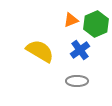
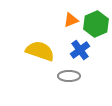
yellow semicircle: rotated 12 degrees counterclockwise
gray ellipse: moved 8 px left, 5 px up
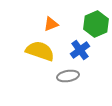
orange triangle: moved 20 px left, 4 px down
gray ellipse: moved 1 px left; rotated 10 degrees counterclockwise
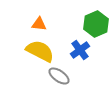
orange triangle: moved 12 px left; rotated 28 degrees clockwise
yellow semicircle: rotated 8 degrees clockwise
gray ellipse: moved 9 px left; rotated 45 degrees clockwise
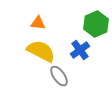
orange triangle: moved 1 px left, 1 px up
yellow semicircle: moved 1 px right
gray ellipse: rotated 20 degrees clockwise
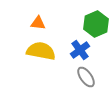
yellow semicircle: rotated 16 degrees counterclockwise
gray ellipse: moved 27 px right, 1 px down
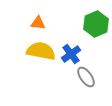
blue cross: moved 9 px left, 4 px down
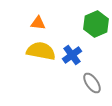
blue cross: moved 1 px right, 1 px down
gray ellipse: moved 6 px right, 6 px down
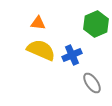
yellow semicircle: moved 1 px up; rotated 12 degrees clockwise
blue cross: rotated 12 degrees clockwise
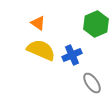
orange triangle: rotated 28 degrees clockwise
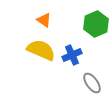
orange triangle: moved 6 px right, 3 px up
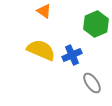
orange triangle: moved 9 px up
